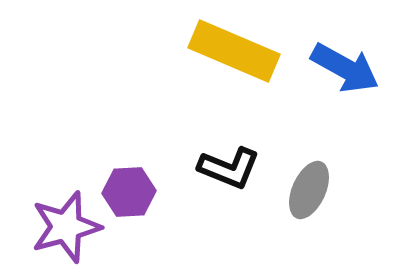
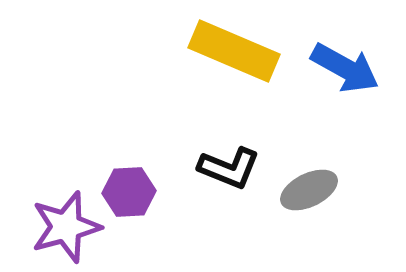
gray ellipse: rotated 40 degrees clockwise
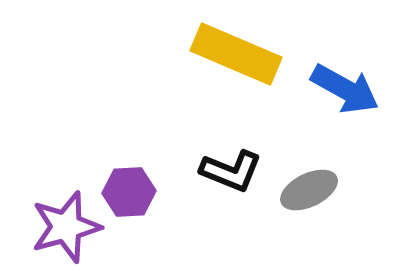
yellow rectangle: moved 2 px right, 3 px down
blue arrow: moved 21 px down
black L-shape: moved 2 px right, 3 px down
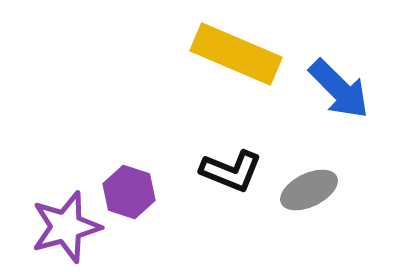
blue arrow: moved 6 px left; rotated 16 degrees clockwise
purple hexagon: rotated 21 degrees clockwise
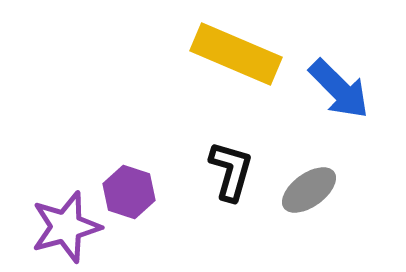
black L-shape: rotated 96 degrees counterclockwise
gray ellipse: rotated 10 degrees counterclockwise
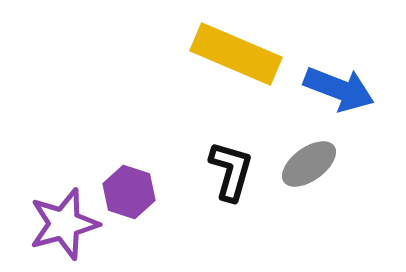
blue arrow: rotated 24 degrees counterclockwise
gray ellipse: moved 26 px up
purple star: moved 2 px left, 3 px up
